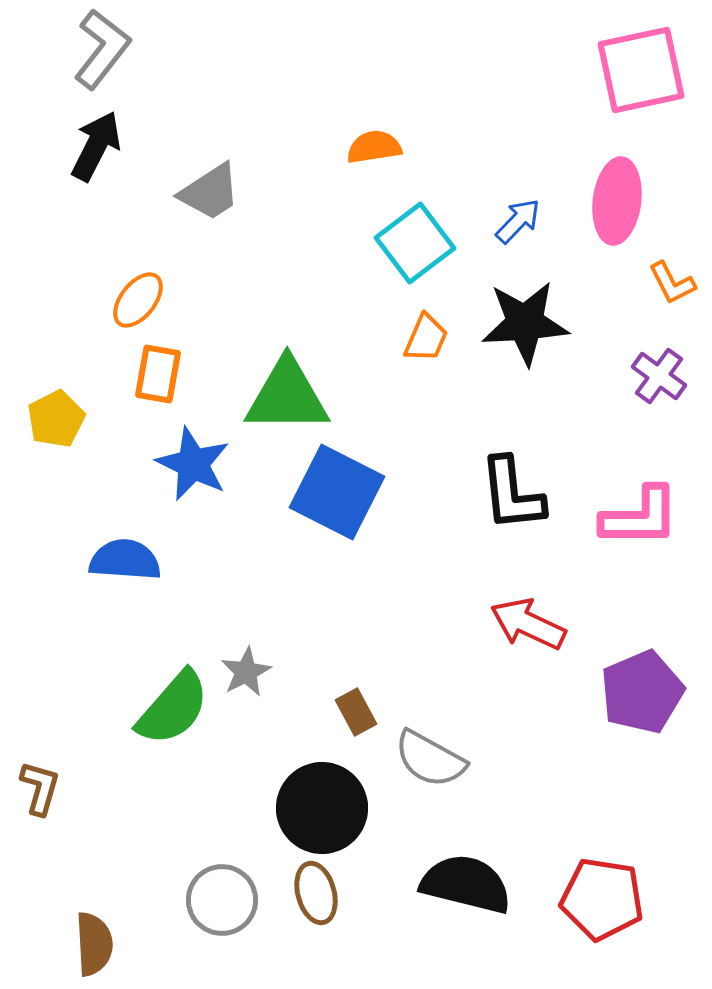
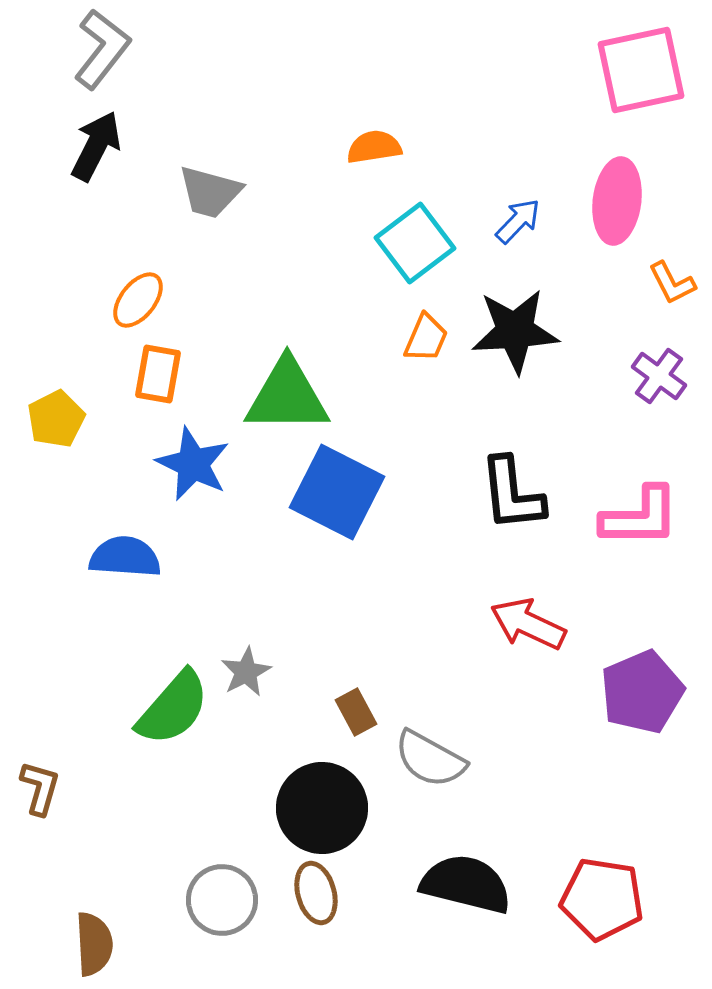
gray trapezoid: rotated 48 degrees clockwise
black star: moved 10 px left, 8 px down
blue semicircle: moved 3 px up
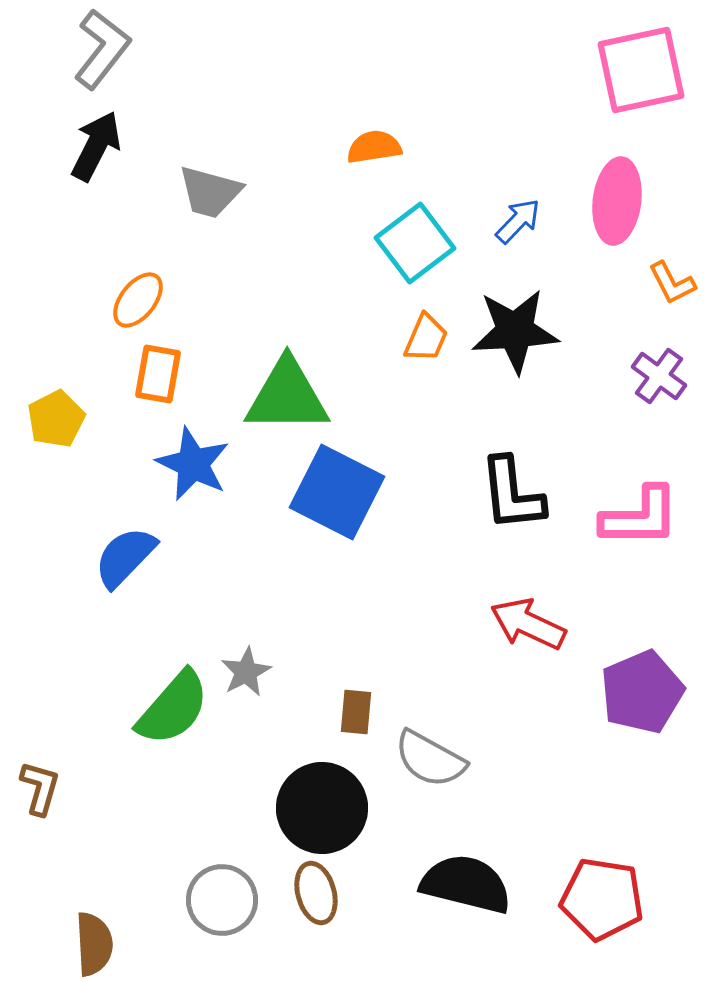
blue semicircle: rotated 50 degrees counterclockwise
brown rectangle: rotated 33 degrees clockwise
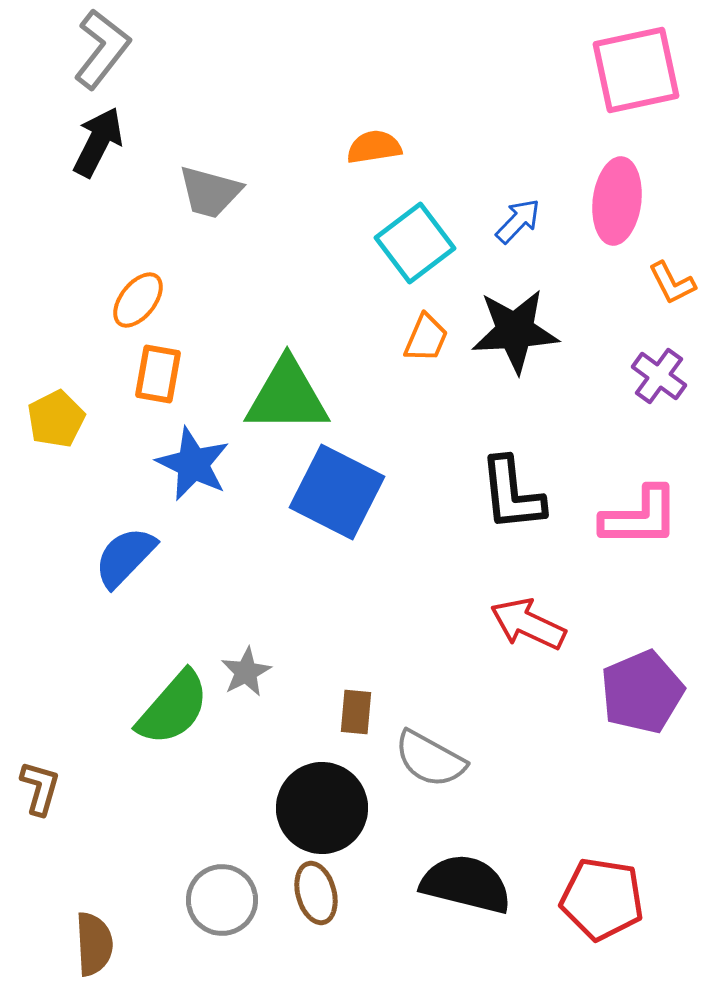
pink square: moved 5 px left
black arrow: moved 2 px right, 4 px up
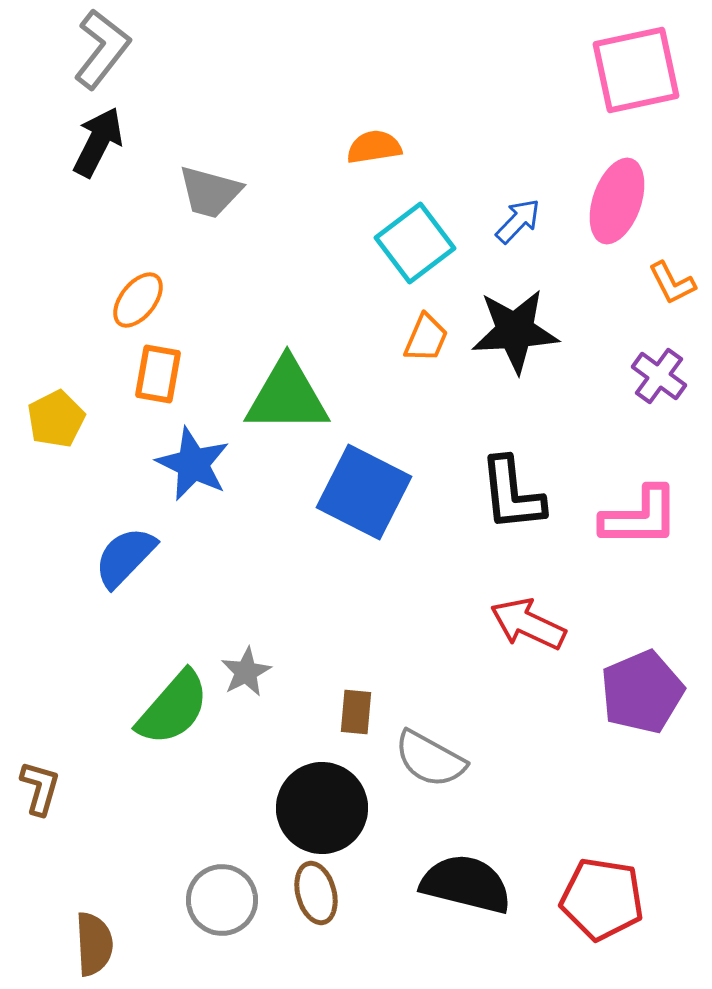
pink ellipse: rotated 12 degrees clockwise
blue square: moved 27 px right
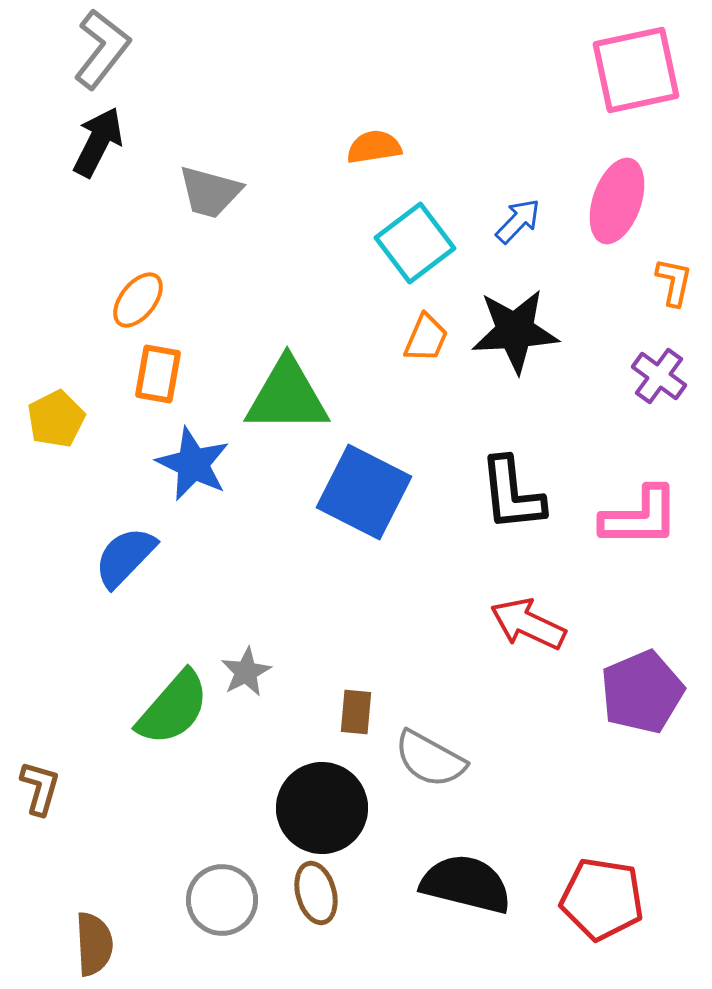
orange L-shape: moved 2 px right, 1 px up; rotated 141 degrees counterclockwise
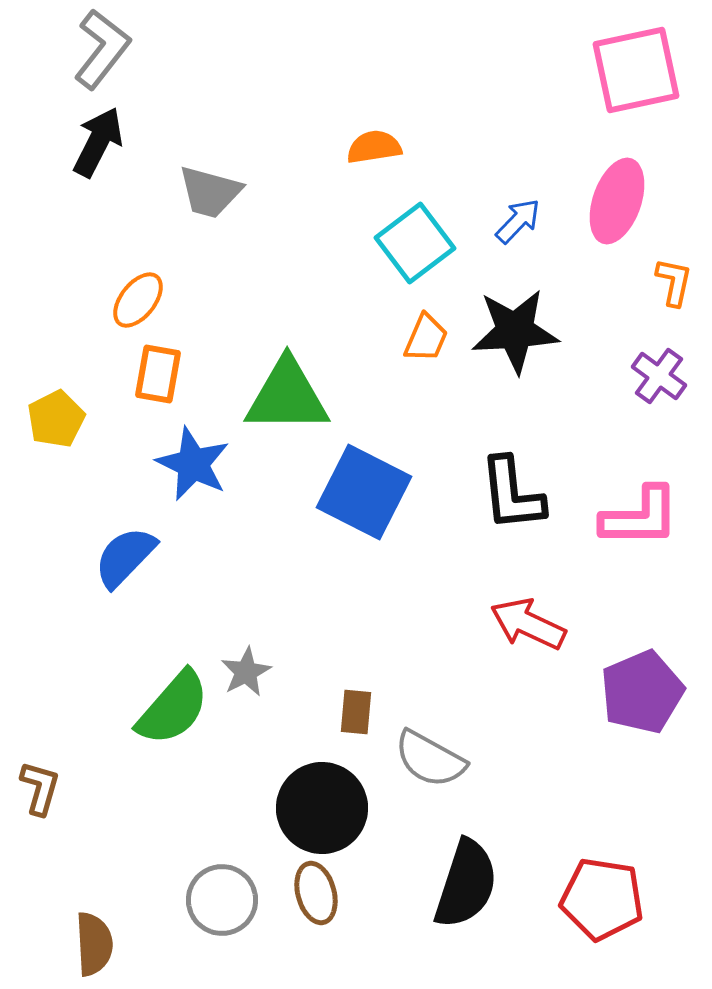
black semicircle: rotated 94 degrees clockwise
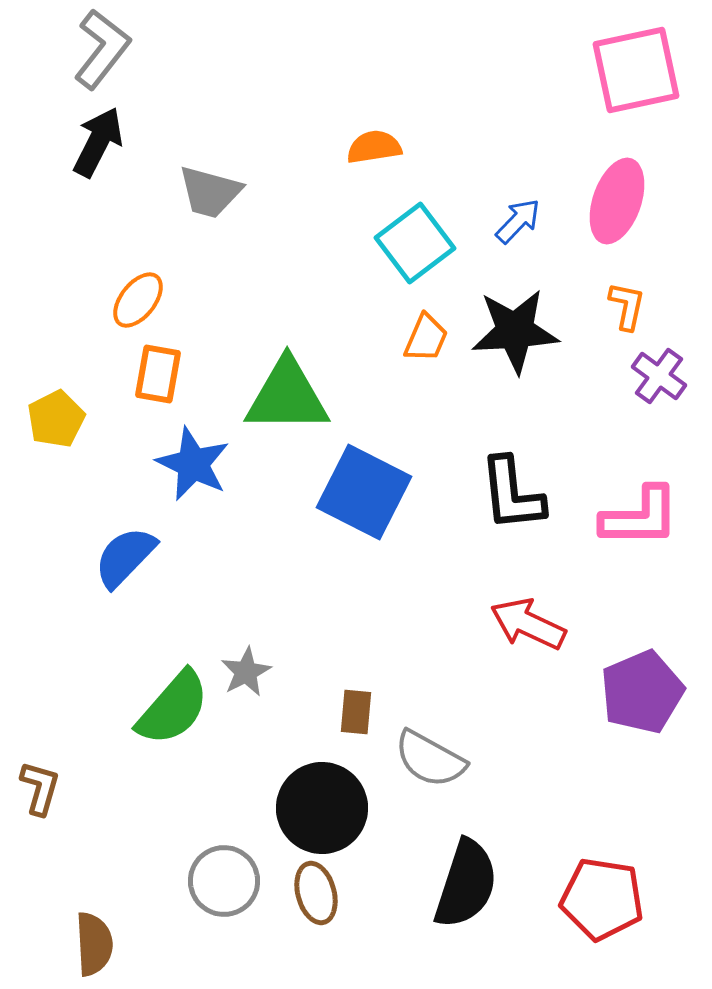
orange L-shape: moved 47 px left, 24 px down
gray circle: moved 2 px right, 19 px up
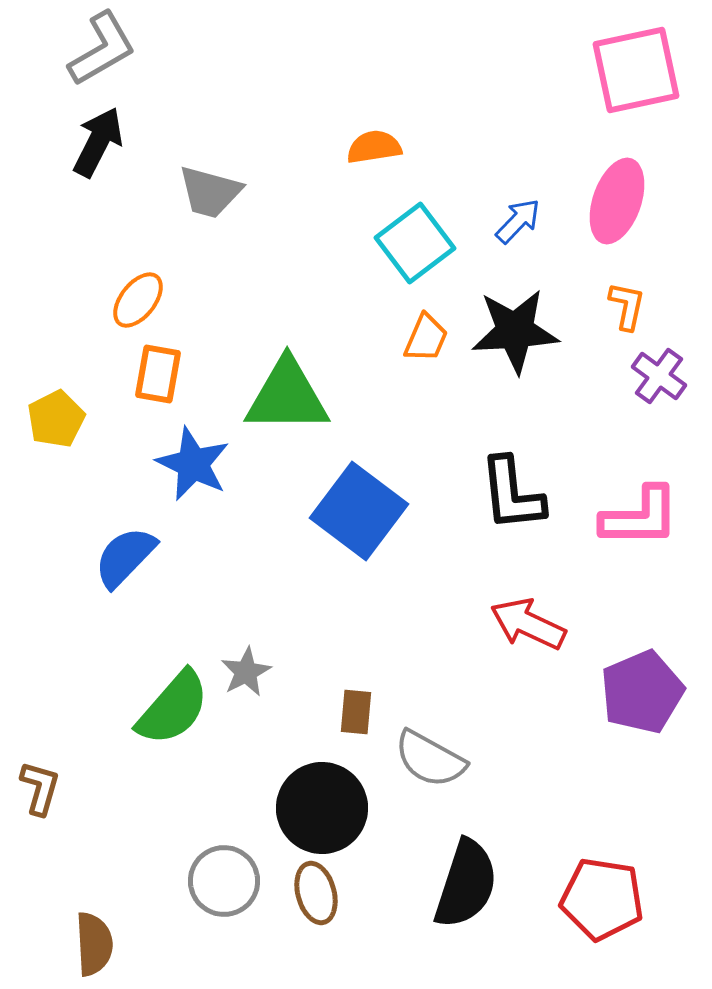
gray L-shape: rotated 22 degrees clockwise
blue square: moved 5 px left, 19 px down; rotated 10 degrees clockwise
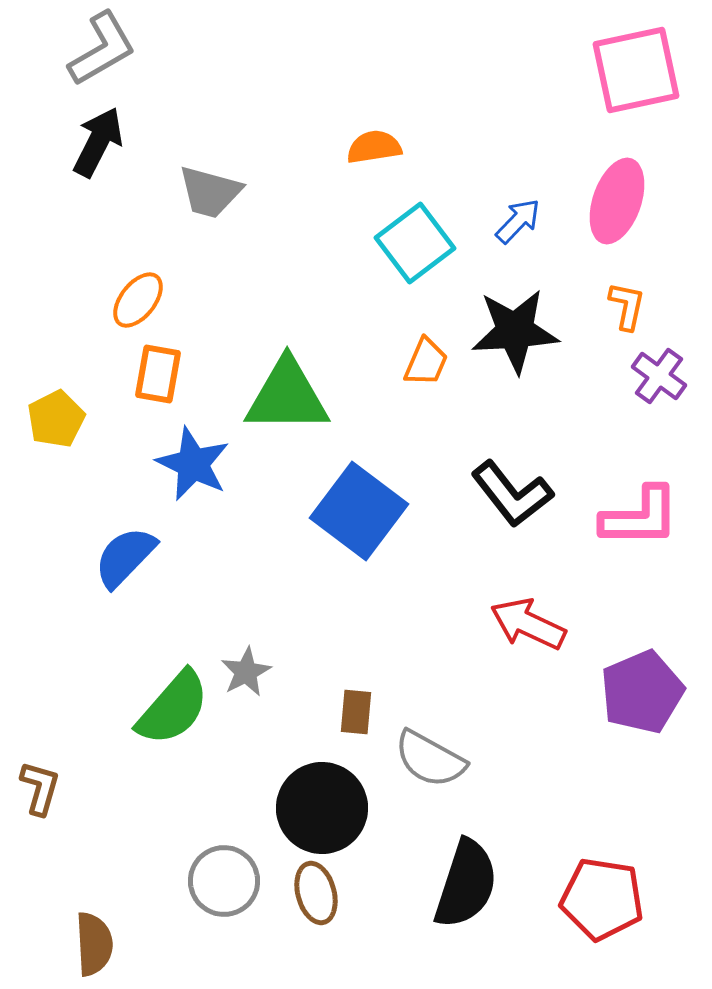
orange trapezoid: moved 24 px down
black L-shape: rotated 32 degrees counterclockwise
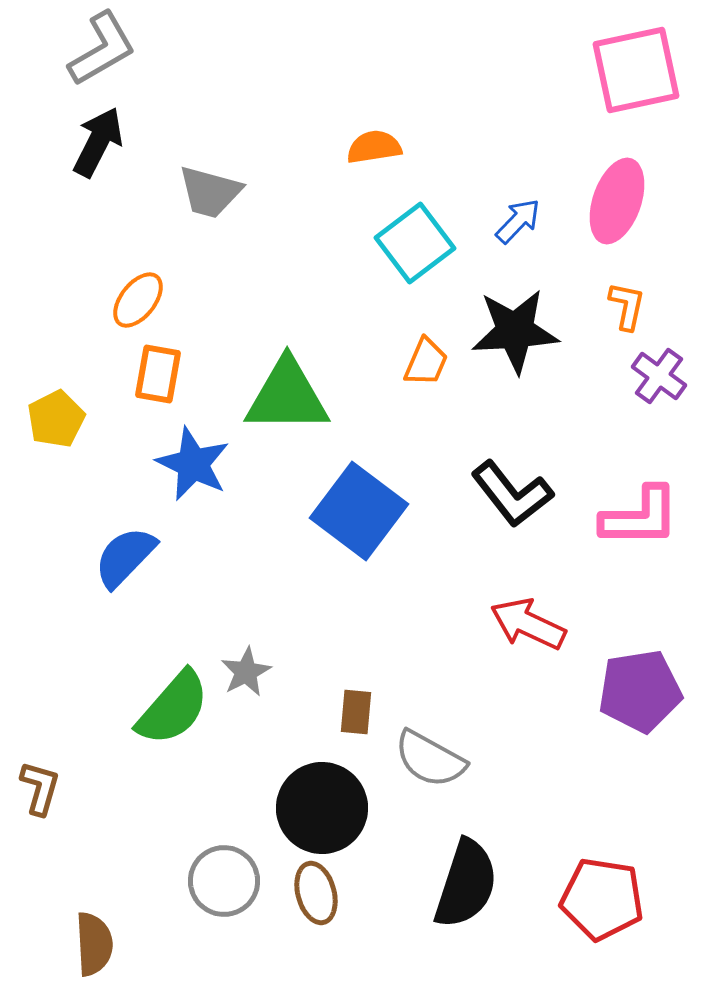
purple pentagon: moved 2 px left, 1 px up; rotated 14 degrees clockwise
